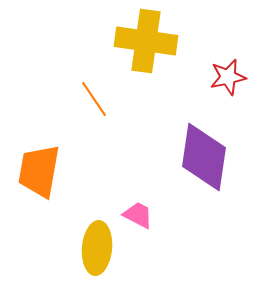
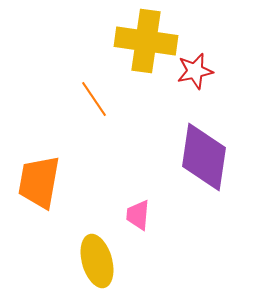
red star: moved 33 px left, 6 px up
orange trapezoid: moved 11 px down
pink trapezoid: rotated 112 degrees counterclockwise
yellow ellipse: moved 13 px down; rotated 21 degrees counterclockwise
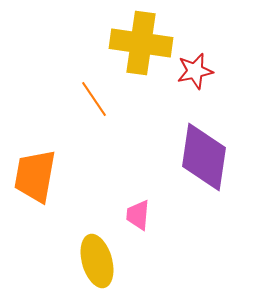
yellow cross: moved 5 px left, 2 px down
orange trapezoid: moved 4 px left, 6 px up
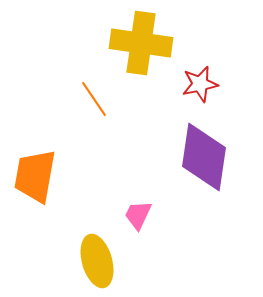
red star: moved 5 px right, 13 px down
pink trapezoid: rotated 20 degrees clockwise
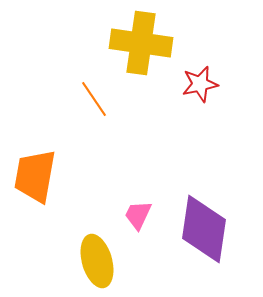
purple diamond: moved 72 px down
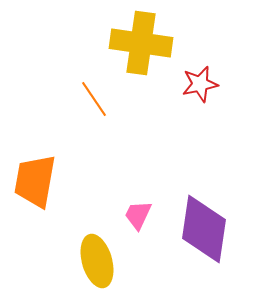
orange trapezoid: moved 5 px down
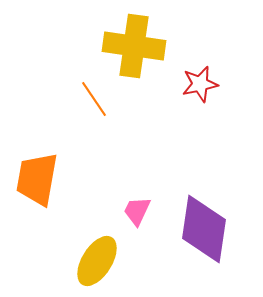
yellow cross: moved 7 px left, 3 px down
orange trapezoid: moved 2 px right, 2 px up
pink trapezoid: moved 1 px left, 4 px up
yellow ellipse: rotated 48 degrees clockwise
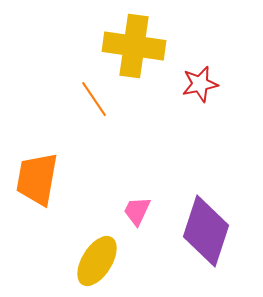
purple diamond: moved 2 px right, 2 px down; rotated 10 degrees clockwise
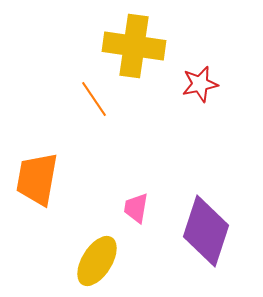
pink trapezoid: moved 1 px left, 3 px up; rotated 16 degrees counterclockwise
